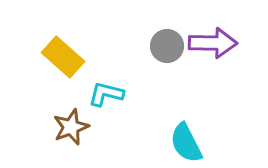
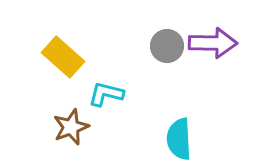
cyan semicircle: moved 7 px left, 4 px up; rotated 24 degrees clockwise
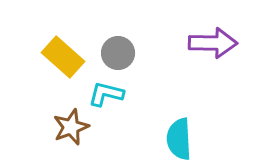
gray circle: moved 49 px left, 7 px down
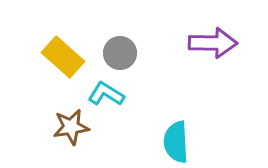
gray circle: moved 2 px right
cyan L-shape: rotated 18 degrees clockwise
brown star: rotated 12 degrees clockwise
cyan semicircle: moved 3 px left, 3 px down
